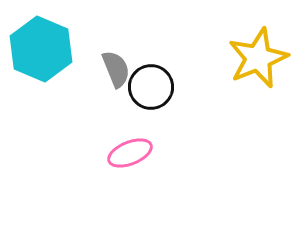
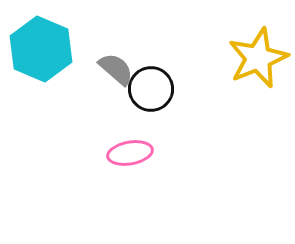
gray semicircle: rotated 27 degrees counterclockwise
black circle: moved 2 px down
pink ellipse: rotated 12 degrees clockwise
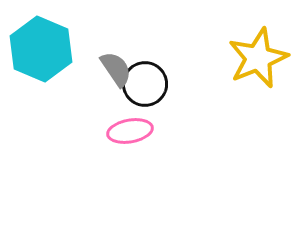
gray semicircle: rotated 15 degrees clockwise
black circle: moved 6 px left, 5 px up
pink ellipse: moved 22 px up
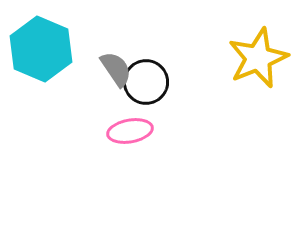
black circle: moved 1 px right, 2 px up
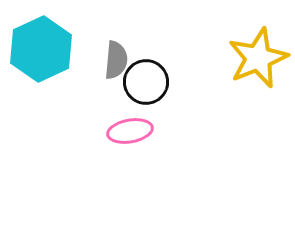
cyan hexagon: rotated 12 degrees clockwise
gray semicircle: moved 9 px up; rotated 39 degrees clockwise
